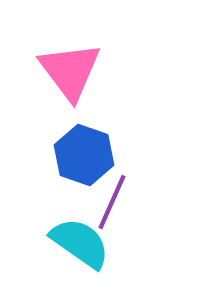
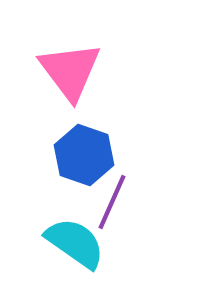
cyan semicircle: moved 5 px left
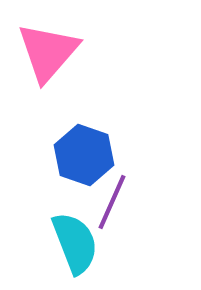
pink triangle: moved 22 px left, 19 px up; rotated 18 degrees clockwise
cyan semicircle: rotated 34 degrees clockwise
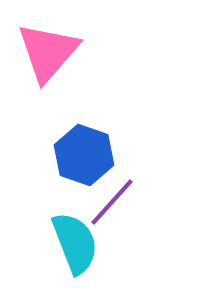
purple line: rotated 18 degrees clockwise
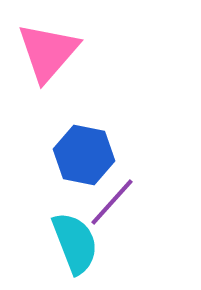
blue hexagon: rotated 8 degrees counterclockwise
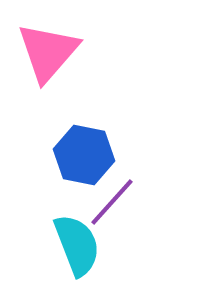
cyan semicircle: moved 2 px right, 2 px down
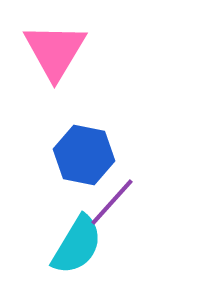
pink triangle: moved 7 px right, 1 px up; rotated 10 degrees counterclockwise
cyan semicircle: rotated 52 degrees clockwise
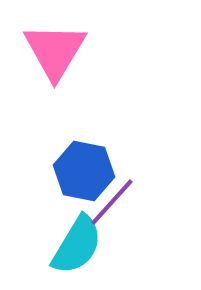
blue hexagon: moved 16 px down
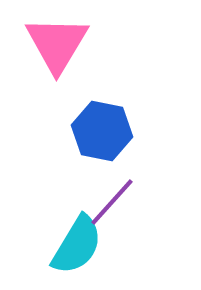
pink triangle: moved 2 px right, 7 px up
blue hexagon: moved 18 px right, 40 px up
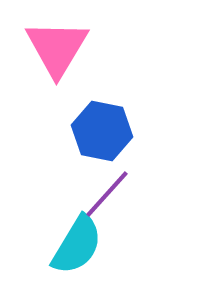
pink triangle: moved 4 px down
purple line: moved 5 px left, 8 px up
